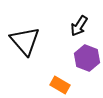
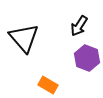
black triangle: moved 1 px left, 3 px up
orange rectangle: moved 12 px left
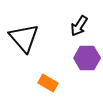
purple hexagon: rotated 20 degrees counterclockwise
orange rectangle: moved 2 px up
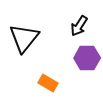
black triangle: rotated 20 degrees clockwise
